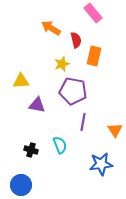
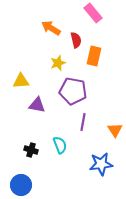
yellow star: moved 4 px left, 1 px up
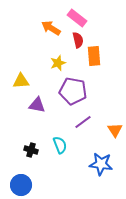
pink rectangle: moved 16 px left, 5 px down; rotated 12 degrees counterclockwise
red semicircle: moved 2 px right
orange rectangle: rotated 18 degrees counterclockwise
purple line: rotated 42 degrees clockwise
blue star: rotated 15 degrees clockwise
